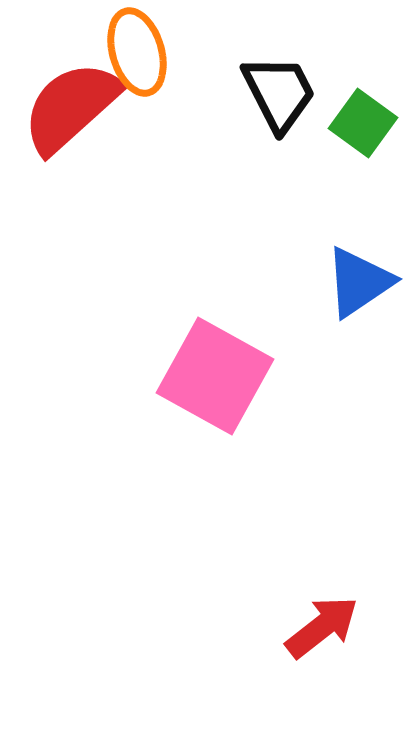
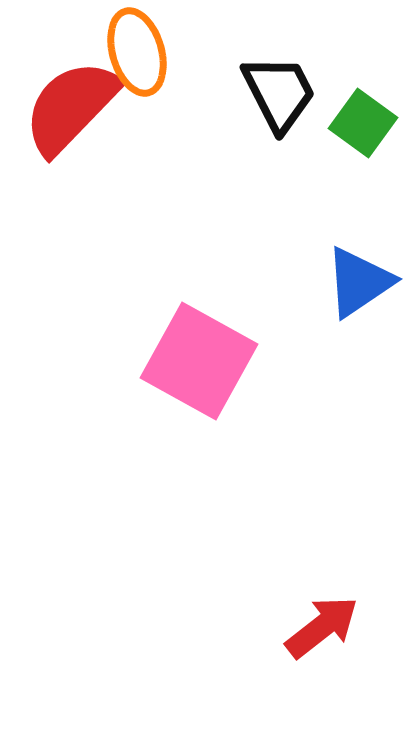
red semicircle: rotated 4 degrees counterclockwise
pink square: moved 16 px left, 15 px up
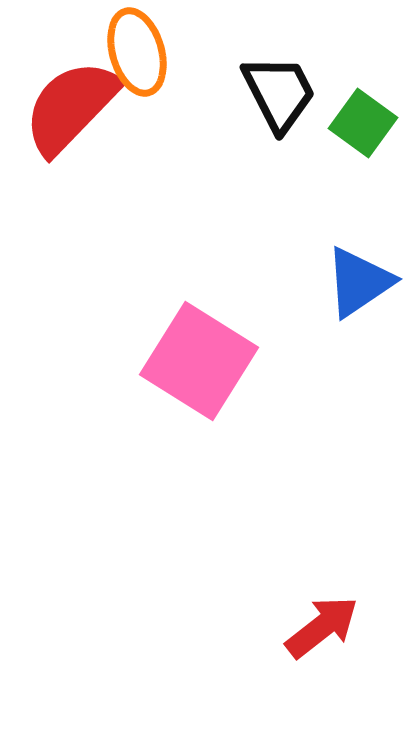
pink square: rotated 3 degrees clockwise
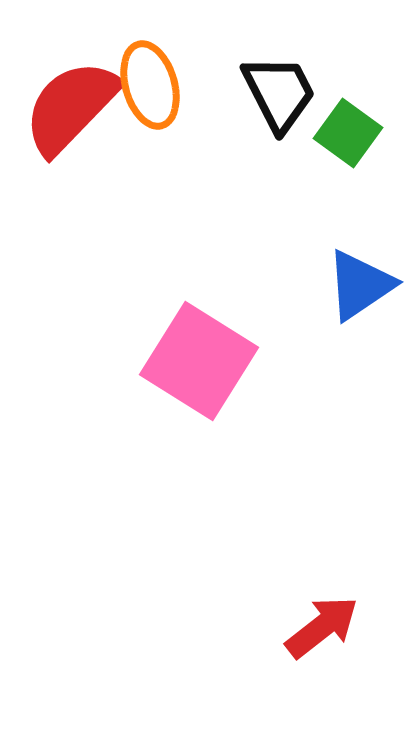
orange ellipse: moved 13 px right, 33 px down
green square: moved 15 px left, 10 px down
blue triangle: moved 1 px right, 3 px down
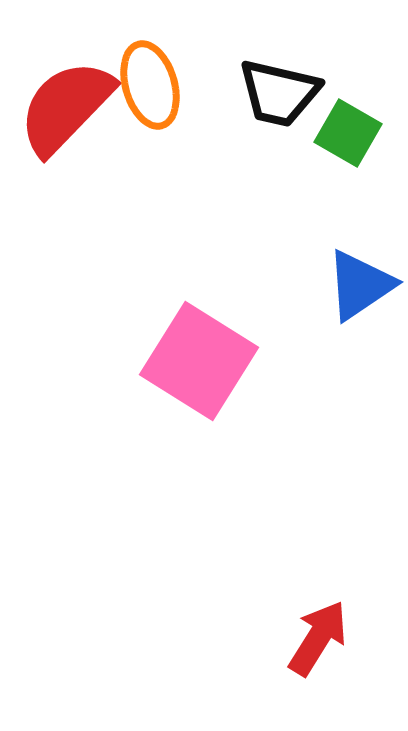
black trapezoid: rotated 130 degrees clockwise
red semicircle: moved 5 px left
green square: rotated 6 degrees counterclockwise
red arrow: moved 4 px left, 11 px down; rotated 20 degrees counterclockwise
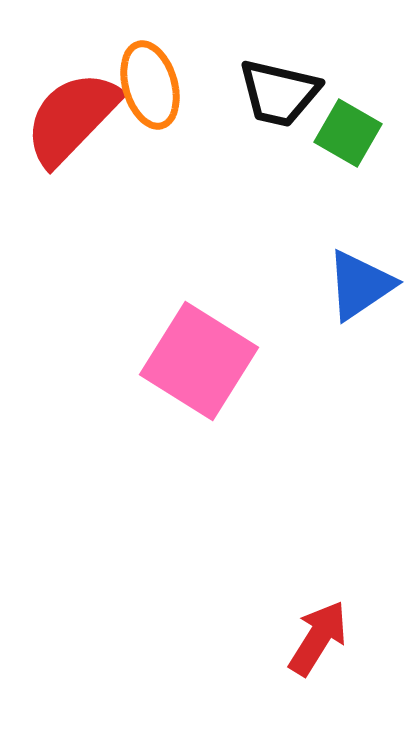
red semicircle: moved 6 px right, 11 px down
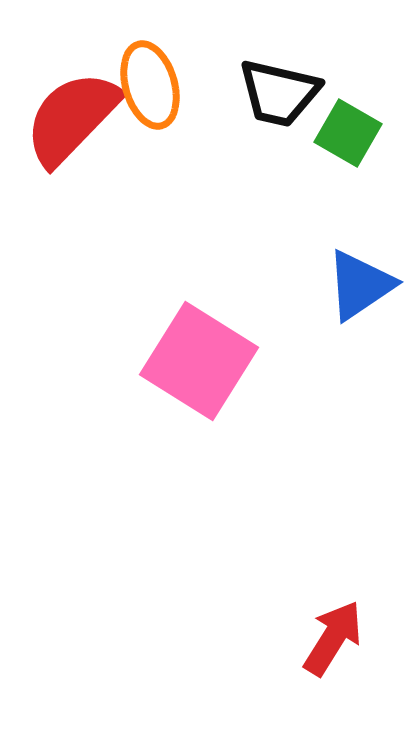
red arrow: moved 15 px right
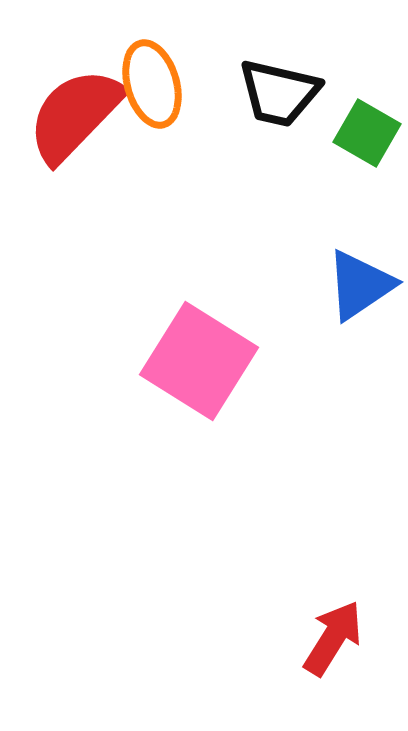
orange ellipse: moved 2 px right, 1 px up
red semicircle: moved 3 px right, 3 px up
green square: moved 19 px right
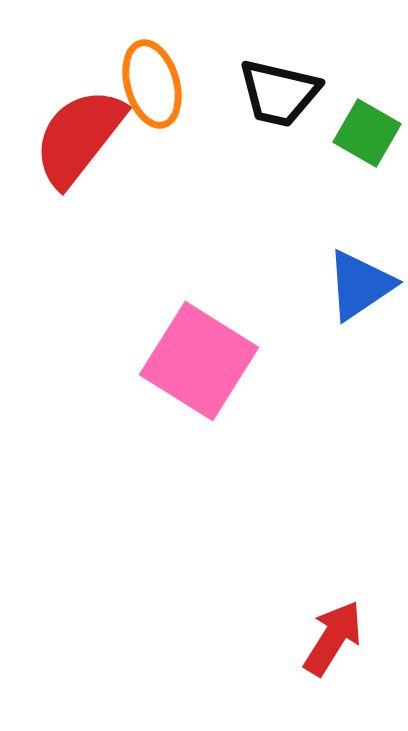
red semicircle: moved 4 px right, 22 px down; rotated 6 degrees counterclockwise
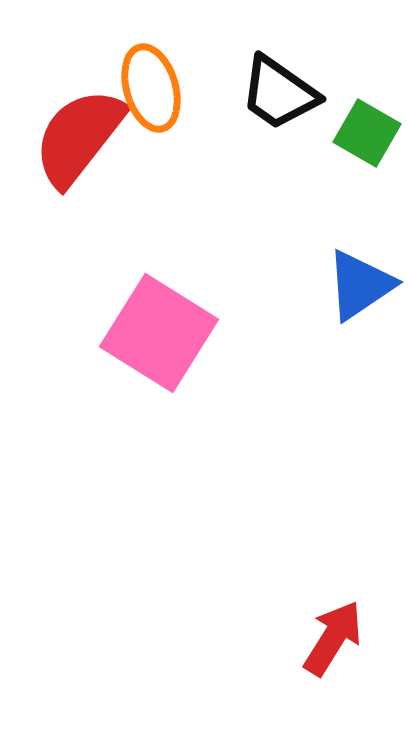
orange ellipse: moved 1 px left, 4 px down
black trapezoid: rotated 22 degrees clockwise
pink square: moved 40 px left, 28 px up
